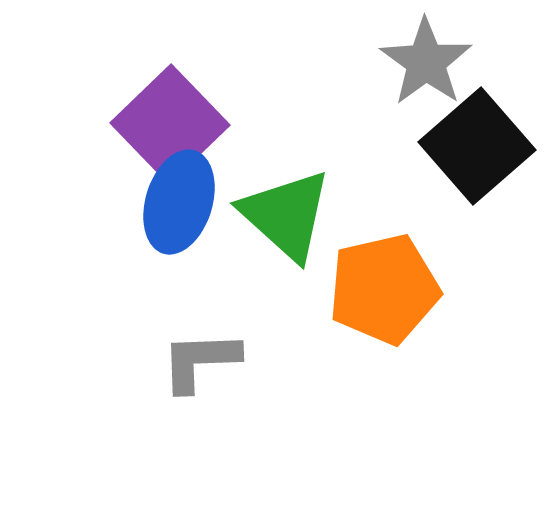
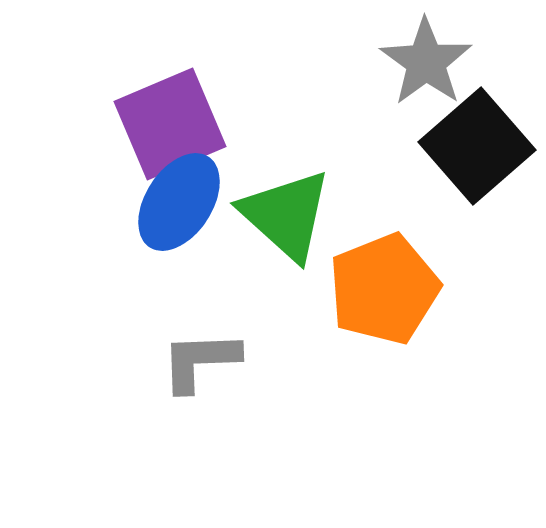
purple square: rotated 21 degrees clockwise
blue ellipse: rotated 16 degrees clockwise
orange pentagon: rotated 9 degrees counterclockwise
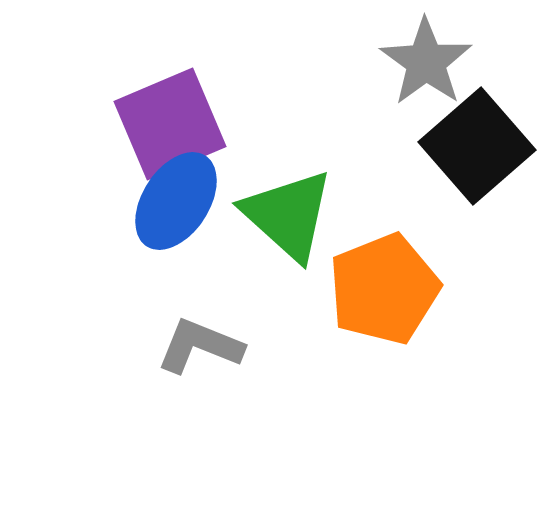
blue ellipse: moved 3 px left, 1 px up
green triangle: moved 2 px right
gray L-shape: moved 15 px up; rotated 24 degrees clockwise
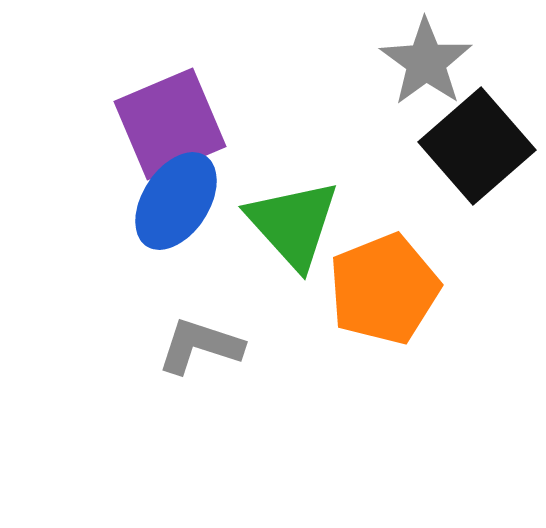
green triangle: moved 5 px right, 9 px down; rotated 6 degrees clockwise
gray L-shape: rotated 4 degrees counterclockwise
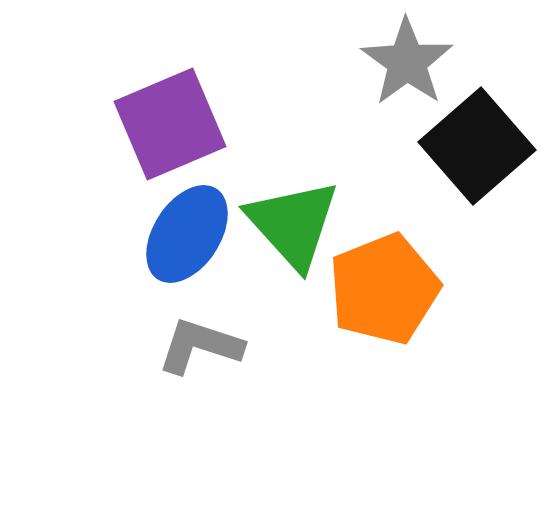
gray star: moved 19 px left
blue ellipse: moved 11 px right, 33 px down
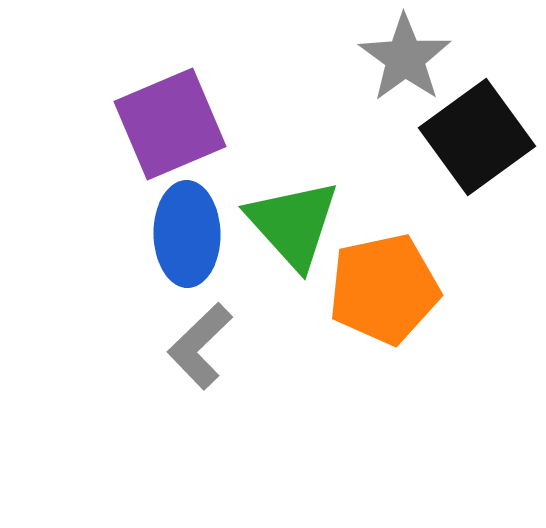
gray star: moved 2 px left, 4 px up
black square: moved 9 px up; rotated 5 degrees clockwise
blue ellipse: rotated 34 degrees counterclockwise
orange pentagon: rotated 10 degrees clockwise
gray L-shape: rotated 62 degrees counterclockwise
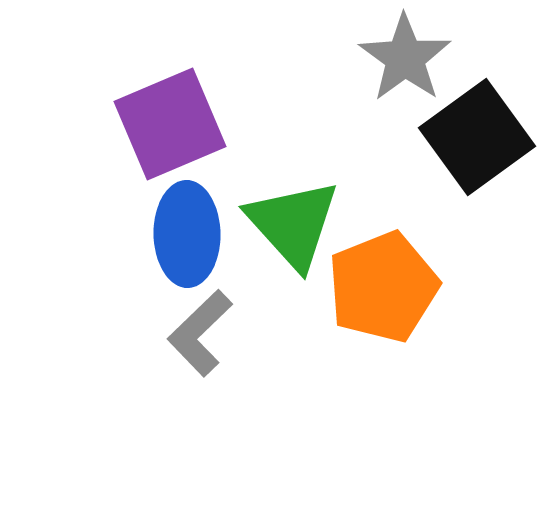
orange pentagon: moved 1 px left, 2 px up; rotated 10 degrees counterclockwise
gray L-shape: moved 13 px up
